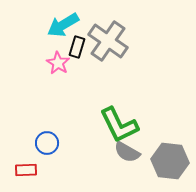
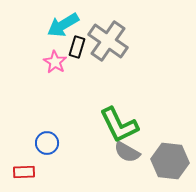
pink star: moved 3 px left, 1 px up
red rectangle: moved 2 px left, 2 px down
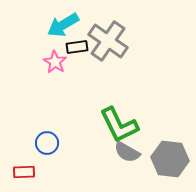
black rectangle: rotated 65 degrees clockwise
gray hexagon: moved 2 px up
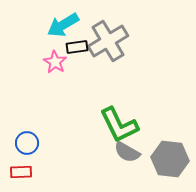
gray cross: rotated 24 degrees clockwise
blue circle: moved 20 px left
red rectangle: moved 3 px left
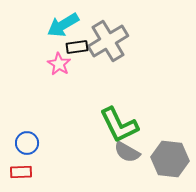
pink star: moved 4 px right, 2 px down
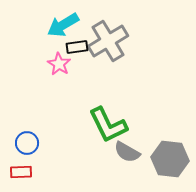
green L-shape: moved 11 px left
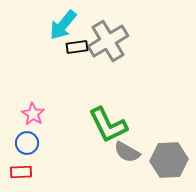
cyan arrow: rotated 20 degrees counterclockwise
pink star: moved 26 px left, 50 px down
gray hexagon: moved 1 px left, 1 px down; rotated 9 degrees counterclockwise
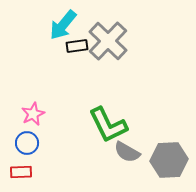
gray cross: rotated 15 degrees counterclockwise
black rectangle: moved 1 px up
pink star: rotated 15 degrees clockwise
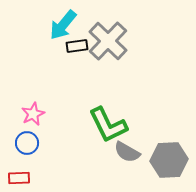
red rectangle: moved 2 px left, 6 px down
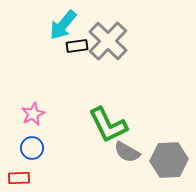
blue circle: moved 5 px right, 5 px down
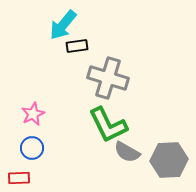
gray cross: moved 37 px down; rotated 27 degrees counterclockwise
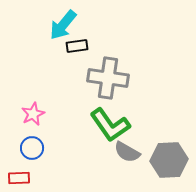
gray cross: rotated 9 degrees counterclockwise
green L-shape: moved 2 px right; rotated 9 degrees counterclockwise
